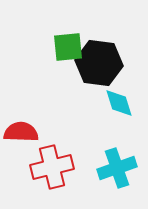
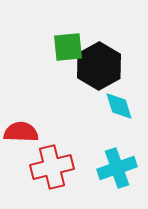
black hexagon: moved 3 px down; rotated 24 degrees clockwise
cyan diamond: moved 3 px down
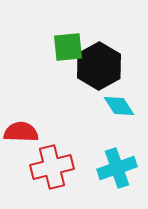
cyan diamond: rotated 16 degrees counterclockwise
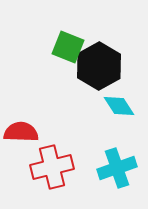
green square: rotated 28 degrees clockwise
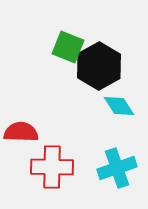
red cross: rotated 15 degrees clockwise
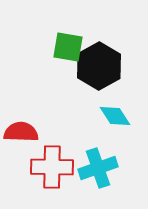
green square: rotated 12 degrees counterclockwise
cyan diamond: moved 4 px left, 10 px down
cyan cross: moved 19 px left
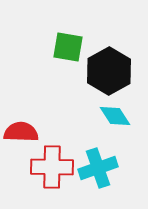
black hexagon: moved 10 px right, 5 px down
